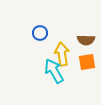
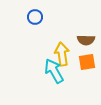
blue circle: moved 5 px left, 16 px up
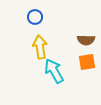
yellow arrow: moved 22 px left, 7 px up
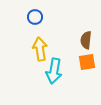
brown semicircle: rotated 96 degrees clockwise
yellow arrow: moved 2 px down
cyan arrow: rotated 140 degrees counterclockwise
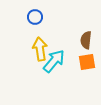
cyan arrow: moved 10 px up; rotated 150 degrees counterclockwise
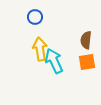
cyan arrow: rotated 65 degrees counterclockwise
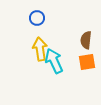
blue circle: moved 2 px right, 1 px down
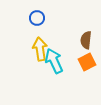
orange square: rotated 18 degrees counterclockwise
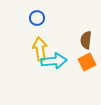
cyan arrow: rotated 110 degrees clockwise
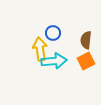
blue circle: moved 16 px right, 15 px down
orange square: moved 1 px left, 1 px up
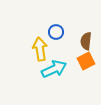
blue circle: moved 3 px right, 1 px up
brown semicircle: moved 1 px down
cyan arrow: moved 8 px down; rotated 20 degrees counterclockwise
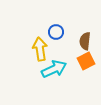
brown semicircle: moved 1 px left
